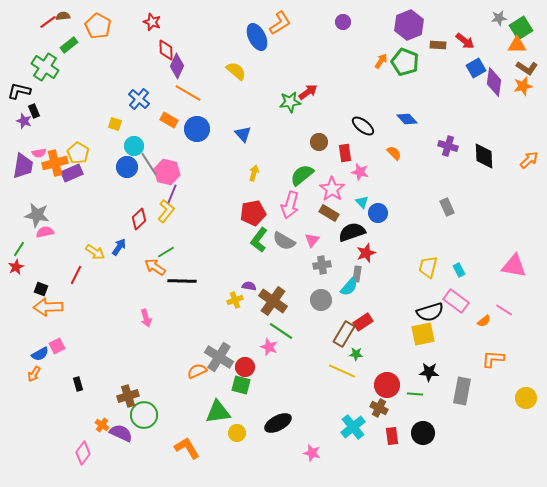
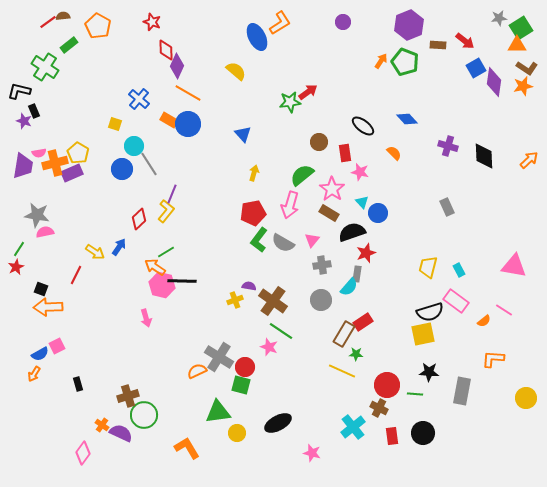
blue circle at (197, 129): moved 9 px left, 5 px up
blue circle at (127, 167): moved 5 px left, 2 px down
pink hexagon at (167, 172): moved 5 px left, 113 px down
gray semicircle at (284, 241): moved 1 px left, 2 px down
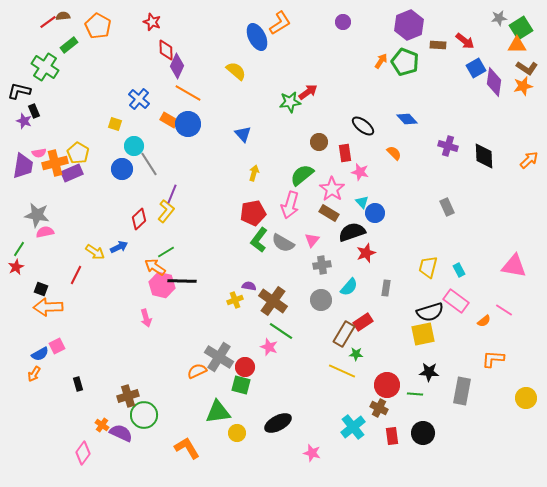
blue circle at (378, 213): moved 3 px left
blue arrow at (119, 247): rotated 30 degrees clockwise
gray rectangle at (357, 274): moved 29 px right, 14 px down
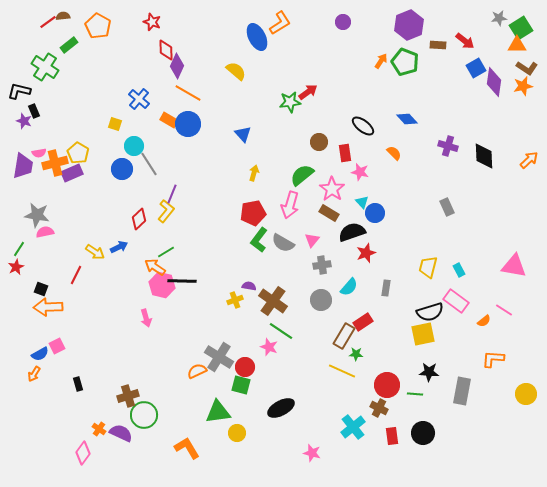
brown rectangle at (344, 334): moved 2 px down
yellow circle at (526, 398): moved 4 px up
black ellipse at (278, 423): moved 3 px right, 15 px up
orange cross at (102, 425): moved 3 px left, 4 px down
